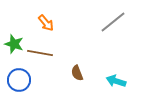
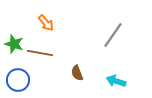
gray line: moved 13 px down; rotated 16 degrees counterclockwise
blue circle: moved 1 px left
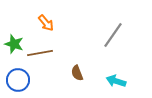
brown line: rotated 20 degrees counterclockwise
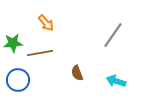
green star: moved 1 px left, 1 px up; rotated 24 degrees counterclockwise
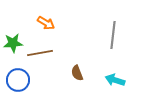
orange arrow: rotated 18 degrees counterclockwise
gray line: rotated 28 degrees counterclockwise
cyan arrow: moved 1 px left, 1 px up
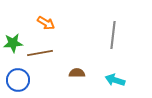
brown semicircle: rotated 112 degrees clockwise
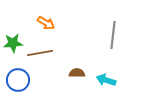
cyan arrow: moved 9 px left
